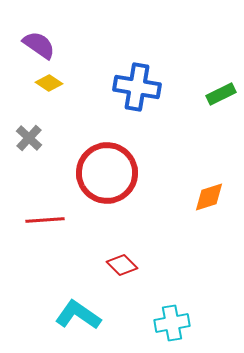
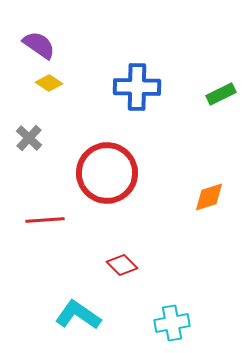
blue cross: rotated 9 degrees counterclockwise
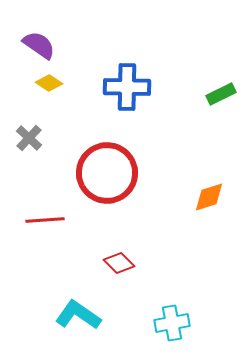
blue cross: moved 10 px left
red diamond: moved 3 px left, 2 px up
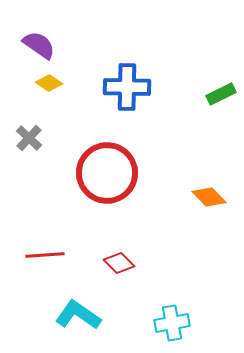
orange diamond: rotated 64 degrees clockwise
red line: moved 35 px down
